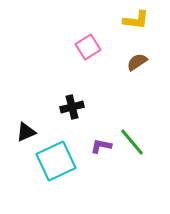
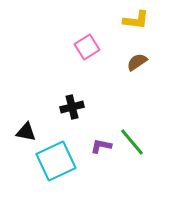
pink square: moved 1 px left
black triangle: rotated 35 degrees clockwise
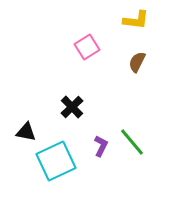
brown semicircle: rotated 30 degrees counterclockwise
black cross: rotated 30 degrees counterclockwise
purple L-shape: rotated 105 degrees clockwise
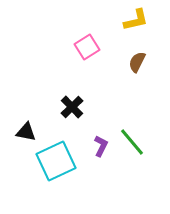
yellow L-shape: rotated 20 degrees counterclockwise
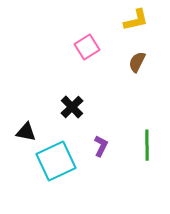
green line: moved 15 px right, 3 px down; rotated 40 degrees clockwise
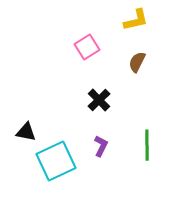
black cross: moved 27 px right, 7 px up
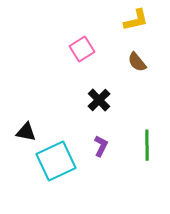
pink square: moved 5 px left, 2 px down
brown semicircle: rotated 65 degrees counterclockwise
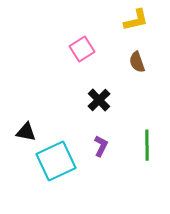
brown semicircle: rotated 20 degrees clockwise
